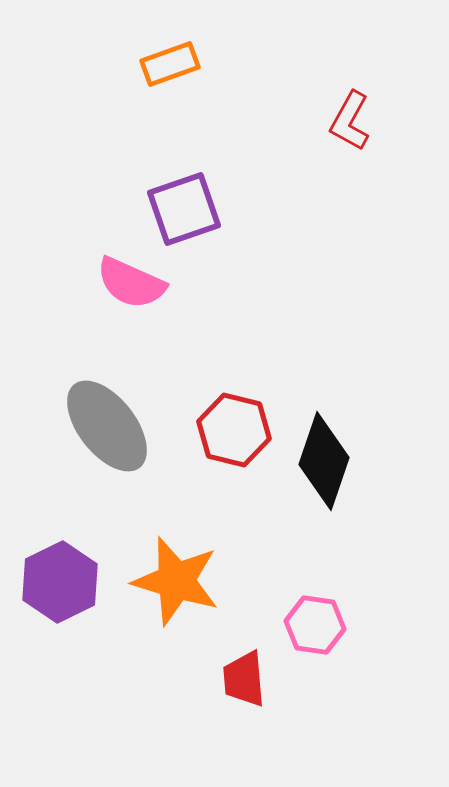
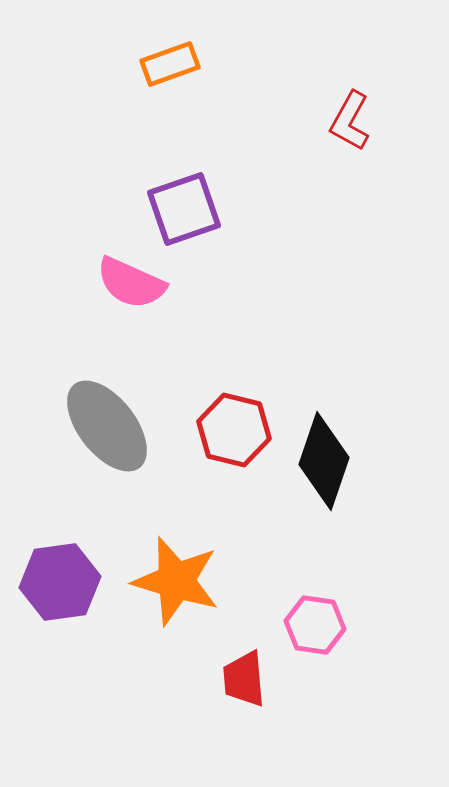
purple hexagon: rotated 18 degrees clockwise
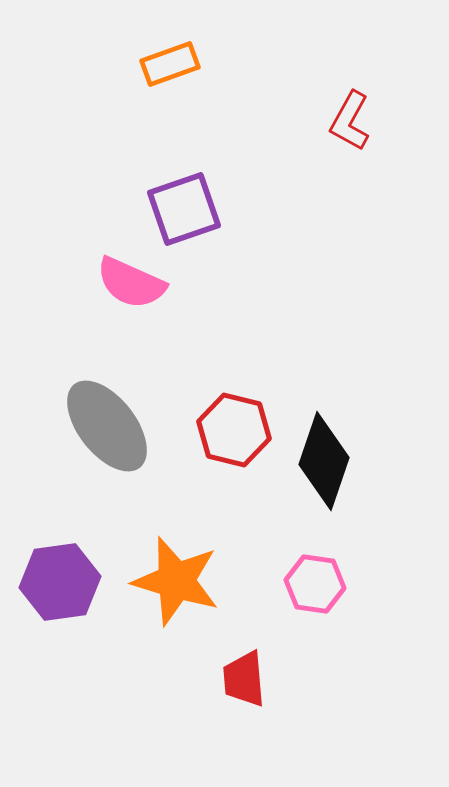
pink hexagon: moved 41 px up
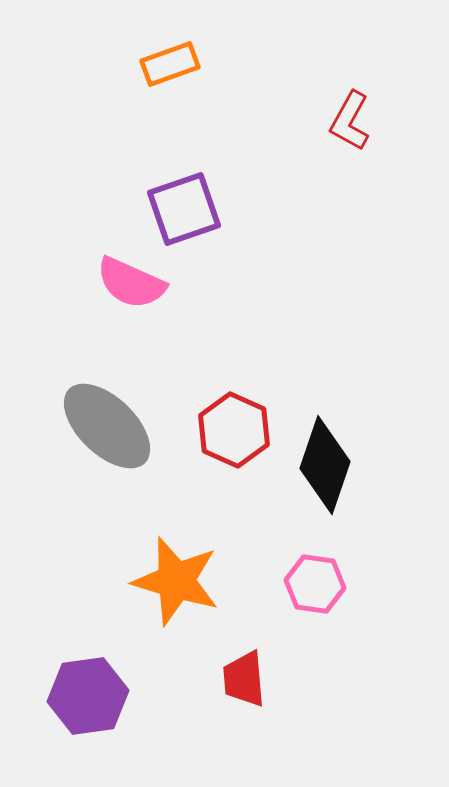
gray ellipse: rotated 8 degrees counterclockwise
red hexagon: rotated 10 degrees clockwise
black diamond: moved 1 px right, 4 px down
purple hexagon: moved 28 px right, 114 px down
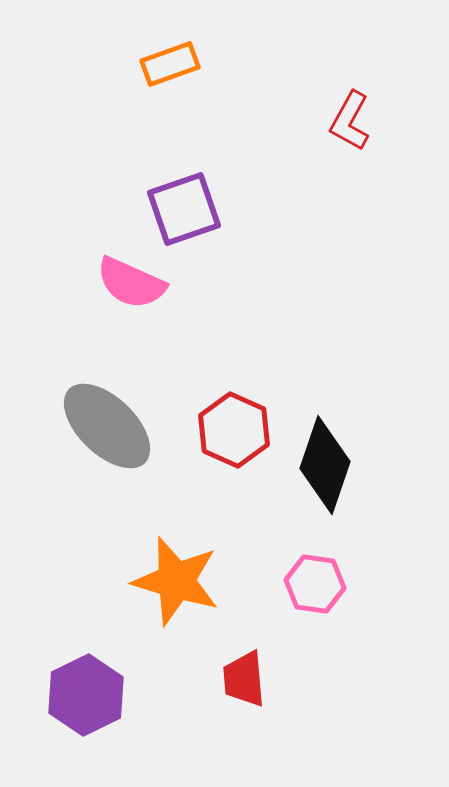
purple hexagon: moved 2 px left, 1 px up; rotated 18 degrees counterclockwise
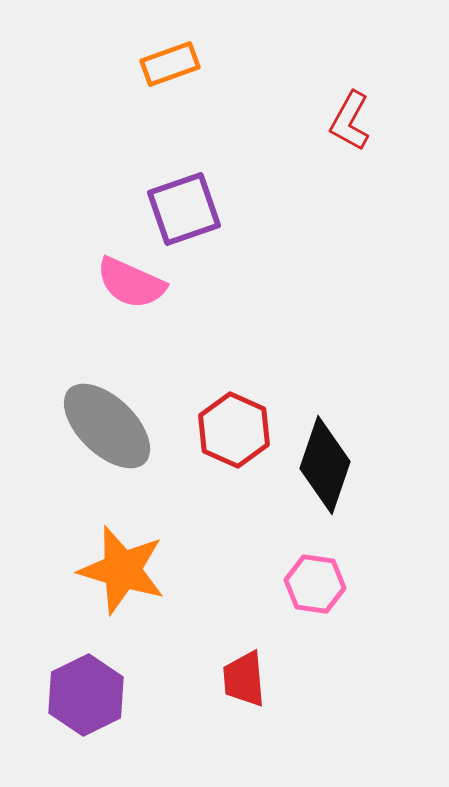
orange star: moved 54 px left, 11 px up
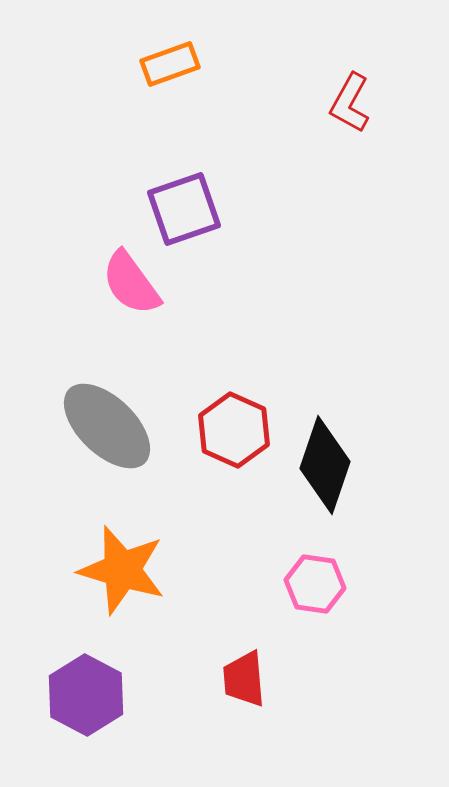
red L-shape: moved 18 px up
pink semicircle: rotated 30 degrees clockwise
purple hexagon: rotated 6 degrees counterclockwise
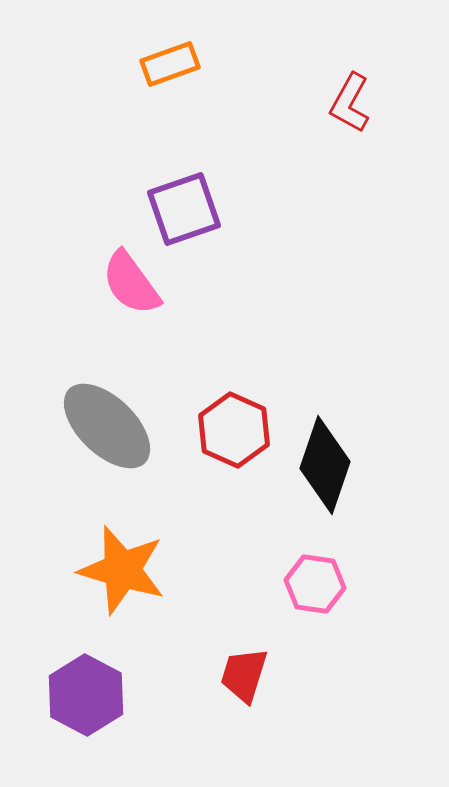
red trapezoid: moved 4 px up; rotated 22 degrees clockwise
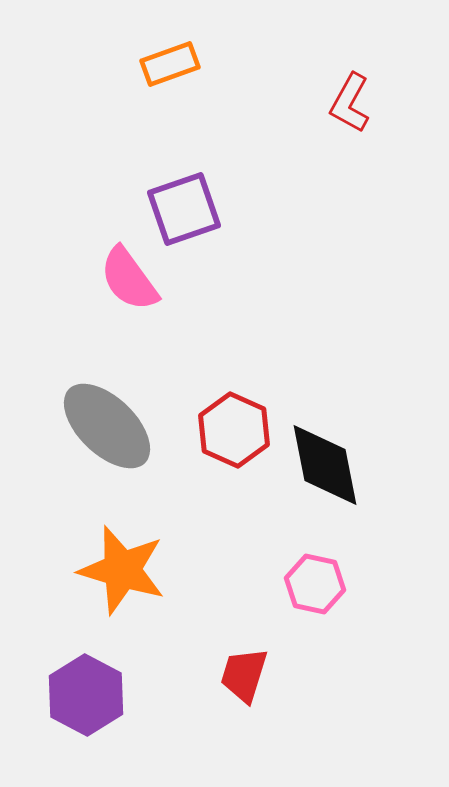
pink semicircle: moved 2 px left, 4 px up
black diamond: rotated 30 degrees counterclockwise
pink hexagon: rotated 4 degrees clockwise
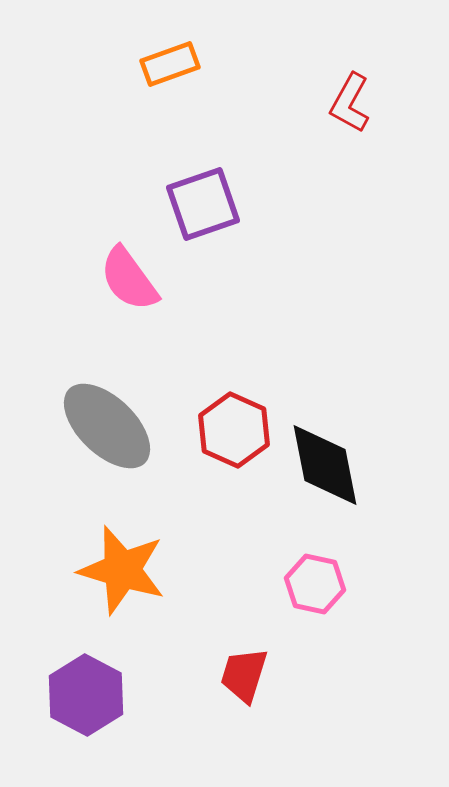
purple square: moved 19 px right, 5 px up
